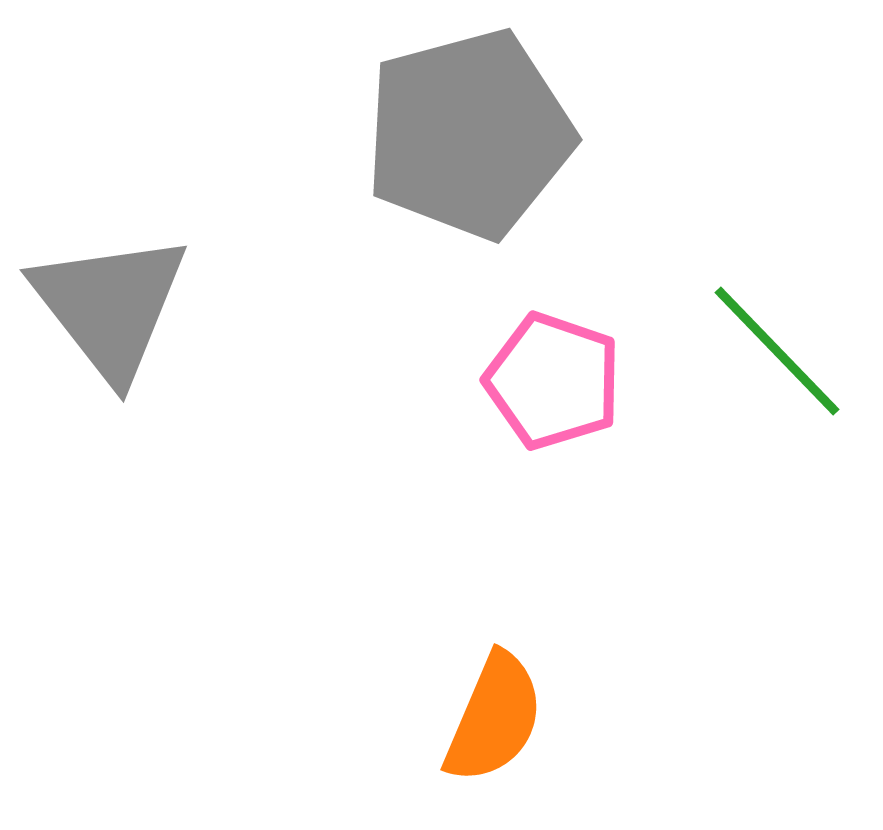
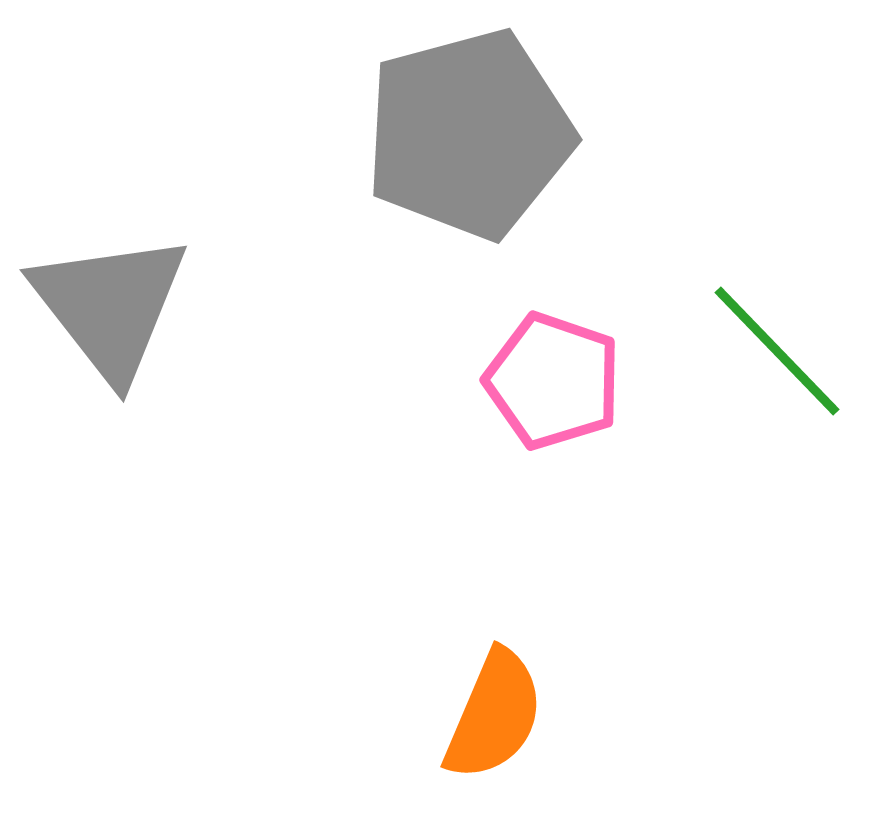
orange semicircle: moved 3 px up
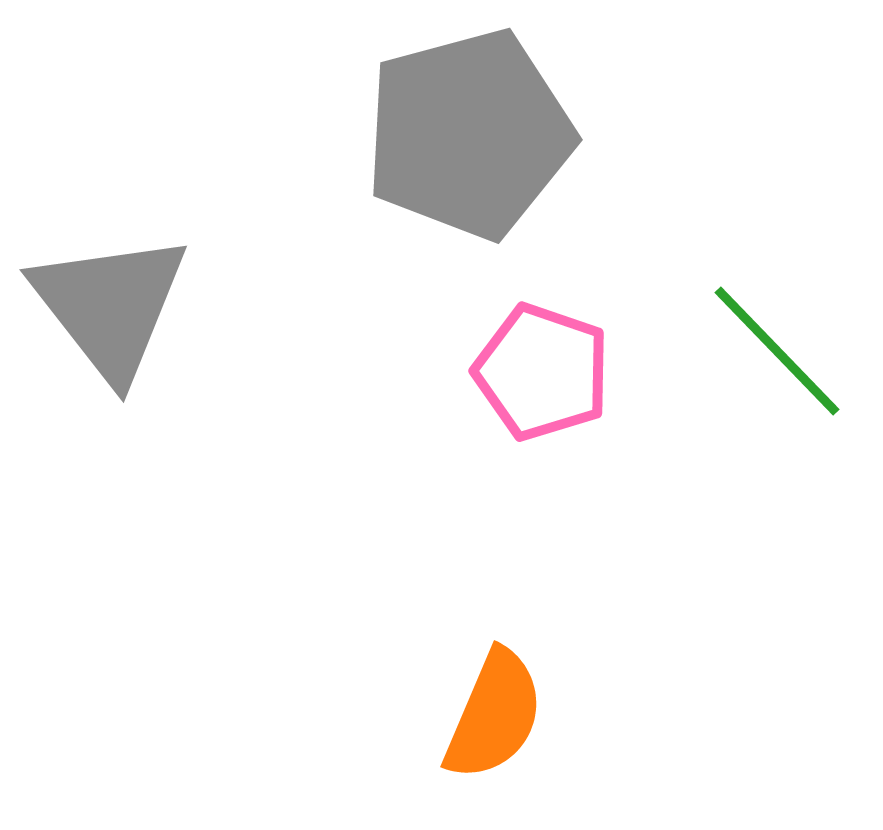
pink pentagon: moved 11 px left, 9 px up
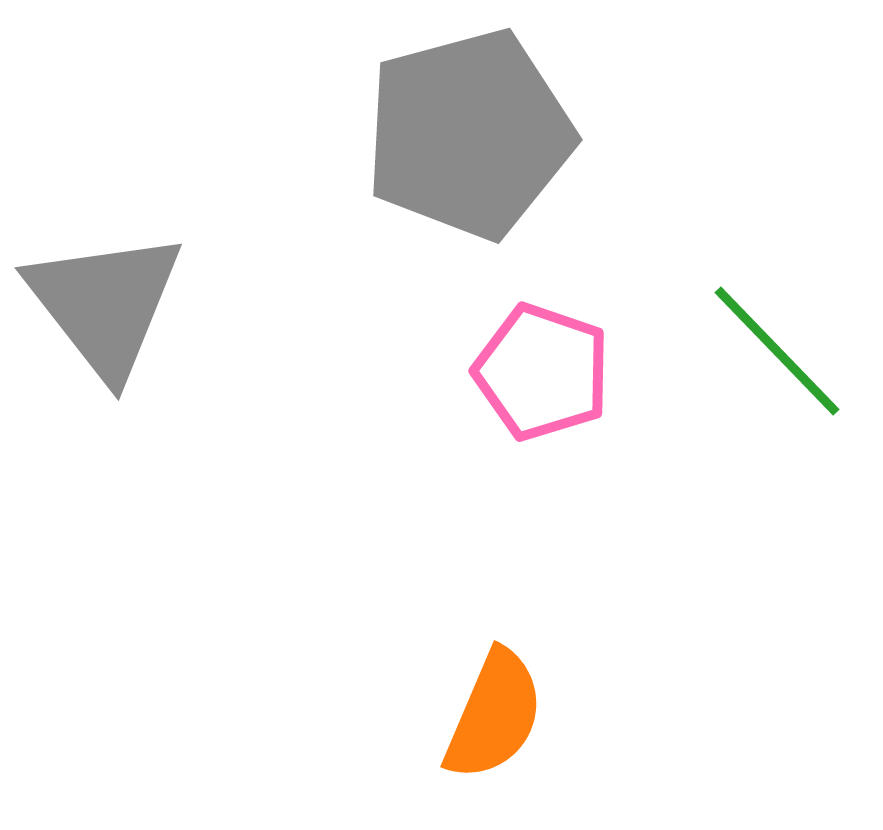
gray triangle: moved 5 px left, 2 px up
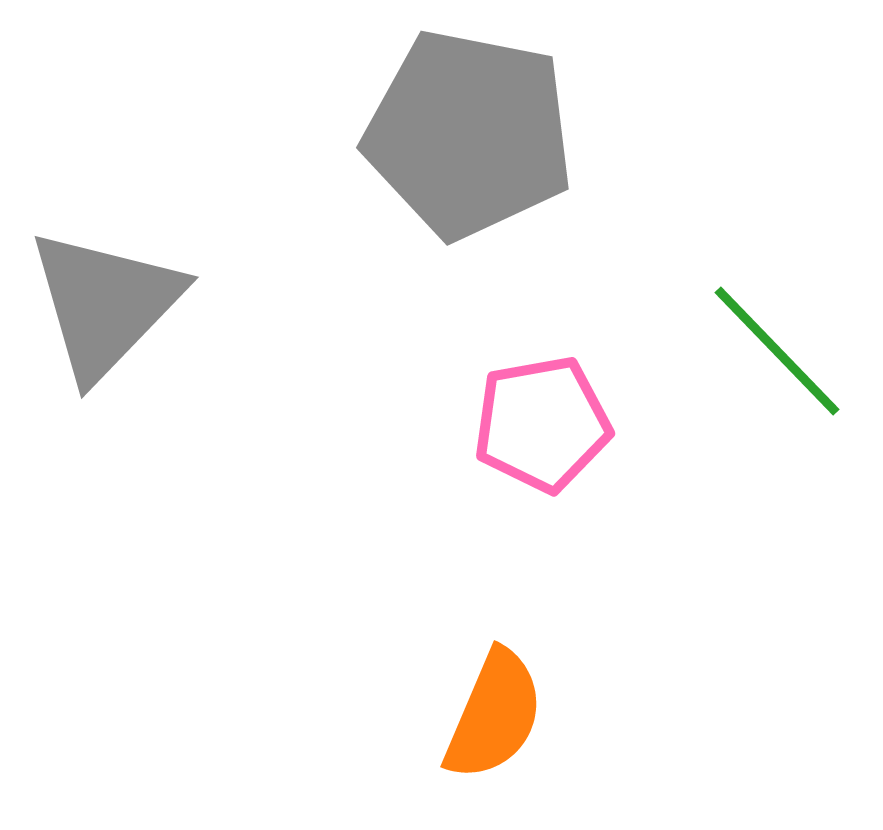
gray pentagon: rotated 26 degrees clockwise
gray triangle: rotated 22 degrees clockwise
pink pentagon: moved 52 px down; rotated 29 degrees counterclockwise
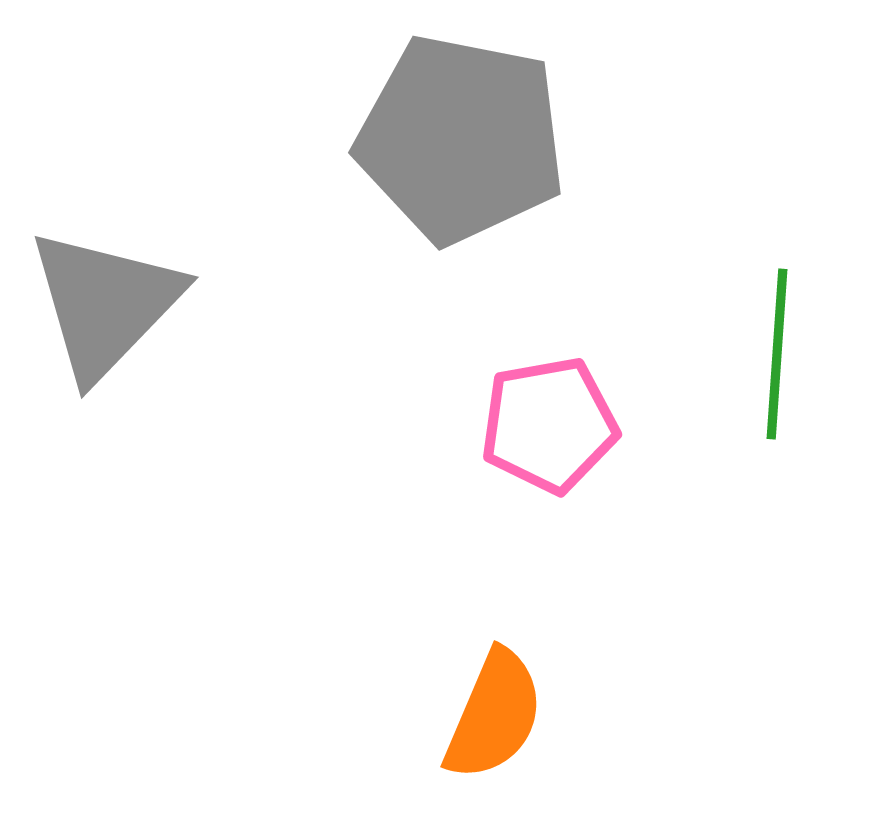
gray pentagon: moved 8 px left, 5 px down
green line: moved 3 px down; rotated 48 degrees clockwise
pink pentagon: moved 7 px right, 1 px down
